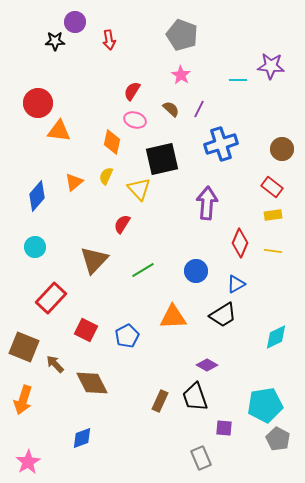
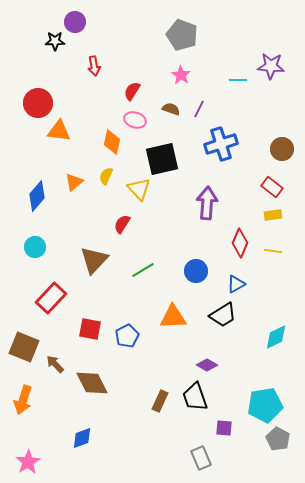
red arrow at (109, 40): moved 15 px left, 26 px down
brown semicircle at (171, 109): rotated 24 degrees counterclockwise
red square at (86, 330): moved 4 px right, 1 px up; rotated 15 degrees counterclockwise
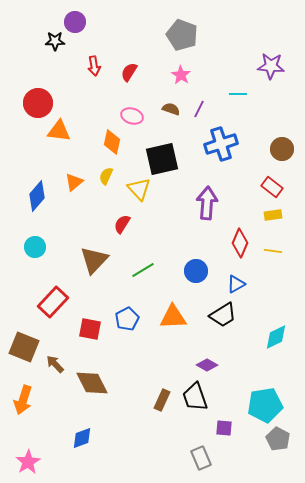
cyan line at (238, 80): moved 14 px down
red semicircle at (132, 91): moved 3 px left, 19 px up
pink ellipse at (135, 120): moved 3 px left, 4 px up
red rectangle at (51, 298): moved 2 px right, 4 px down
blue pentagon at (127, 336): moved 17 px up
brown rectangle at (160, 401): moved 2 px right, 1 px up
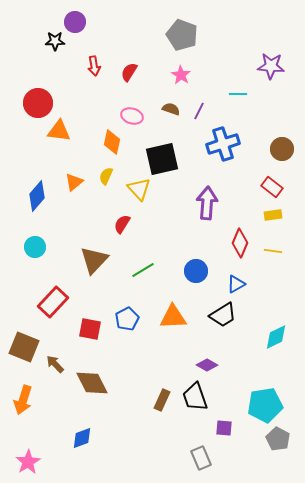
purple line at (199, 109): moved 2 px down
blue cross at (221, 144): moved 2 px right
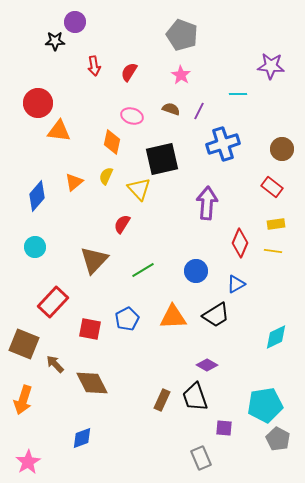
yellow rectangle at (273, 215): moved 3 px right, 9 px down
black trapezoid at (223, 315): moved 7 px left
brown square at (24, 347): moved 3 px up
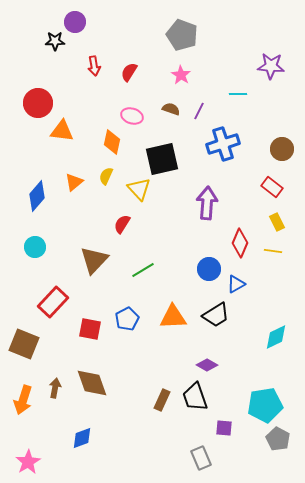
orange triangle at (59, 131): moved 3 px right
yellow rectangle at (276, 224): moved 1 px right, 2 px up; rotated 72 degrees clockwise
blue circle at (196, 271): moved 13 px right, 2 px up
brown arrow at (55, 364): moved 24 px down; rotated 54 degrees clockwise
brown diamond at (92, 383): rotated 8 degrees clockwise
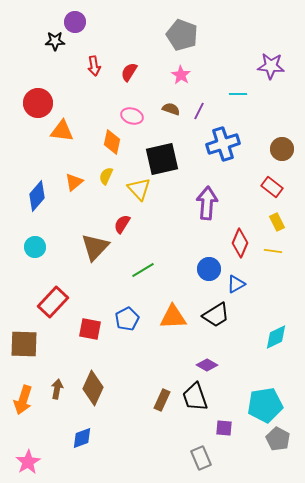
brown triangle at (94, 260): moved 1 px right, 13 px up
brown square at (24, 344): rotated 20 degrees counterclockwise
brown diamond at (92, 383): moved 1 px right, 5 px down; rotated 44 degrees clockwise
brown arrow at (55, 388): moved 2 px right, 1 px down
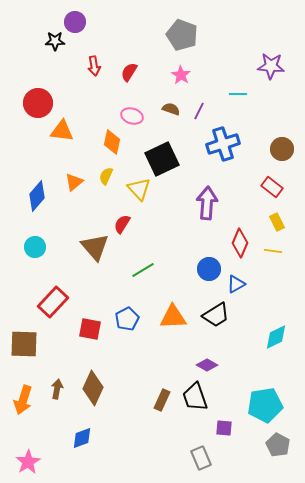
black square at (162, 159): rotated 12 degrees counterclockwise
brown triangle at (95, 247): rotated 24 degrees counterclockwise
gray pentagon at (278, 439): moved 6 px down
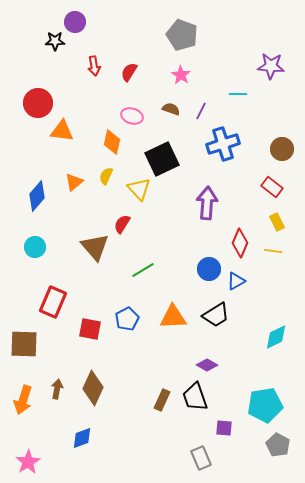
purple line at (199, 111): moved 2 px right
blue triangle at (236, 284): moved 3 px up
red rectangle at (53, 302): rotated 20 degrees counterclockwise
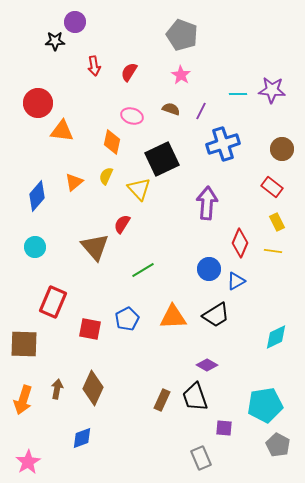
purple star at (271, 66): moved 1 px right, 24 px down
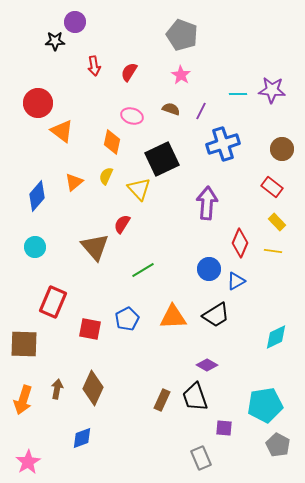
orange triangle at (62, 131): rotated 30 degrees clockwise
yellow rectangle at (277, 222): rotated 18 degrees counterclockwise
